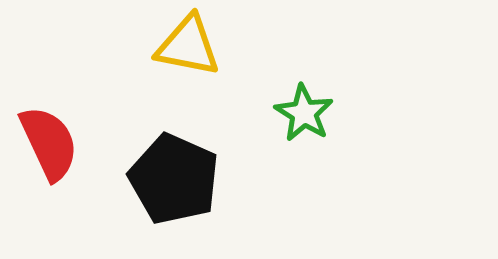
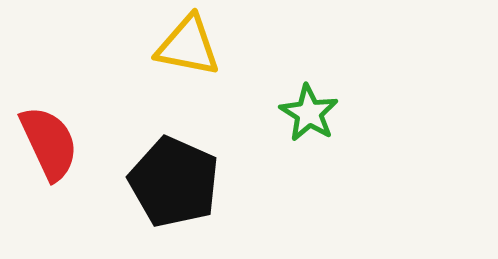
green star: moved 5 px right
black pentagon: moved 3 px down
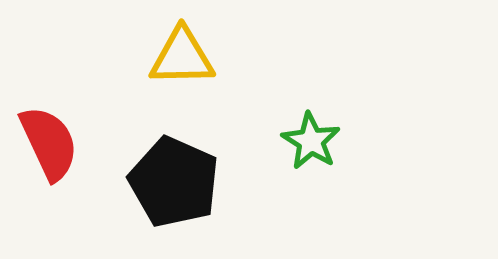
yellow triangle: moved 6 px left, 11 px down; rotated 12 degrees counterclockwise
green star: moved 2 px right, 28 px down
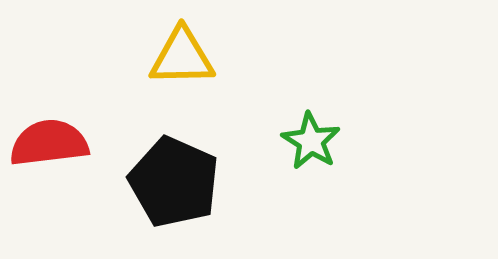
red semicircle: rotated 72 degrees counterclockwise
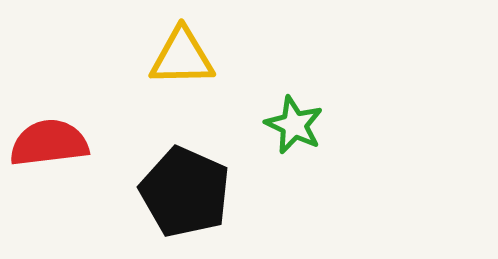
green star: moved 17 px left, 16 px up; rotated 6 degrees counterclockwise
black pentagon: moved 11 px right, 10 px down
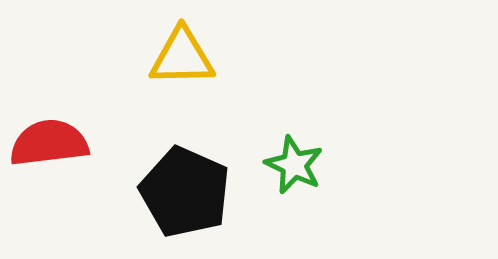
green star: moved 40 px down
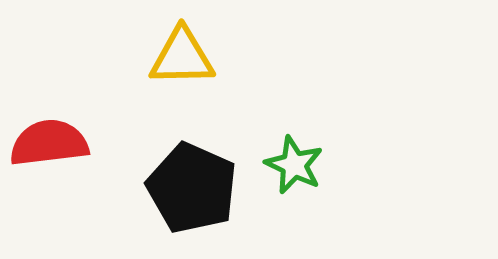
black pentagon: moved 7 px right, 4 px up
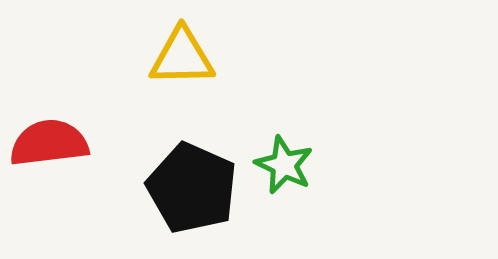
green star: moved 10 px left
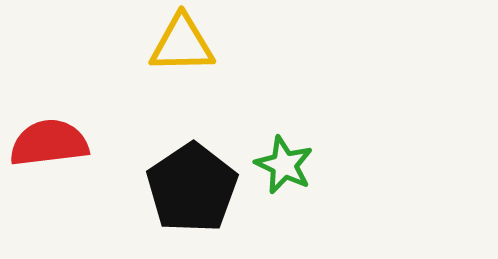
yellow triangle: moved 13 px up
black pentagon: rotated 14 degrees clockwise
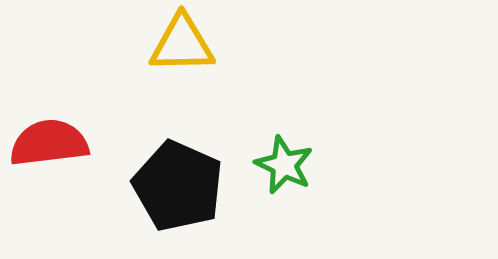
black pentagon: moved 14 px left, 2 px up; rotated 14 degrees counterclockwise
